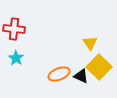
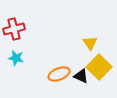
red cross: rotated 20 degrees counterclockwise
cyan star: rotated 21 degrees counterclockwise
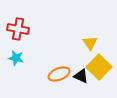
red cross: moved 4 px right; rotated 25 degrees clockwise
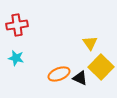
red cross: moved 1 px left, 4 px up; rotated 20 degrees counterclockwise
yellow square: moved 2 px right
black triangle: moved 1 px left, 2 px down
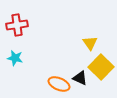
cyan star: moved 1 px left
orange ellipse: moved 10 px down; rotated 45 degrees clockwise
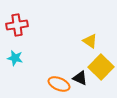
yellow triangle: moved 2 px up; rotated 21 degrees counterclockwise
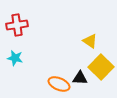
black triangle: rotated 21 degrees counterclockwise
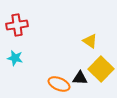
yellow square: moved 2 px down
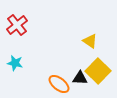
red cross: rotated 30 degrees counterclockwise
cyan star: moved 5 px down
yellow square: moved 3 px left, 2 px down
orange ellipse: rotated 15 degrees clockwise
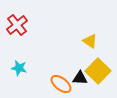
cyan star: moved 4 px right, 5 px down
orange ellipse: moved 2 px right
